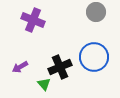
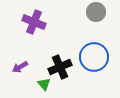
purple cross: moved 1 px right, 2 px down
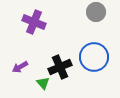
green triangle: moved 1 px left, 1 px up
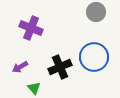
purple cross: moved 3 px left, 6 px down
green triangle: moved 9 px left, 5 px down
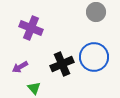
black cross: moved 2 px right, 3 px up
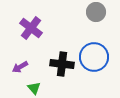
purple cross: rotated 15 degrees clockwise
black cross: rotated 30 degrees clockwise
